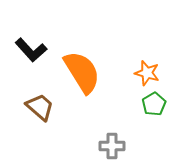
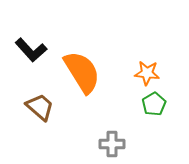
orange star: rotated 10 degrees counterclockwise
gray cross: moved 2 px up
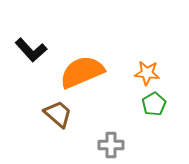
orange semicircle: rotated 81 degrees counterclockwise
brown trapezoid: moved 18 px right, 7 px down
gray cross: moved 1 px left, 1 px down
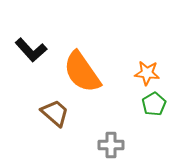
orange semicircle: rotated 102 degrees counterclockwise
brown trapezoid: moved 3 px left, 1 px up
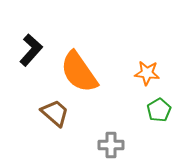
black L-shape: rotated 96 degrees counterclockwise
orange semicircle: moved 3 px left
green pentagon: moved 5 px right, 6 px down
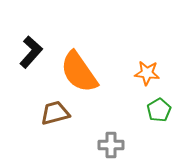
black L-shape: moved 2 px down
brown trapezoid: rotated 56 degrees counterclockwise
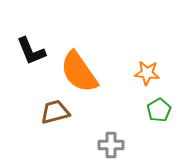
black L-shape: moved 1 px up; rotated 116 degrees clockwise
brown trapezoid: moved 1 px up
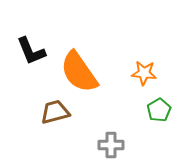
orange star: moved 3 px left
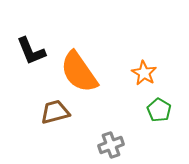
orange star: rotated 25 degrees clockwise
green pentagon: rotated 10 degrees counterclockwise
gray cross: rotated 20 degrees counterclockwise
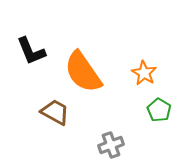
orange semicircle: moved 4 px right
brown trapezoid: rotated 44 degrees clockwise
